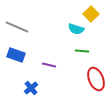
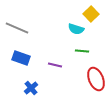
gray line: moved 1 px down
blue rectangle: moved 5 px right, 3 px down
purple line: moved 6 px right
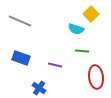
gray line: moved 3 px right, 7 px up
red ellipse: moved 2 px up; rotated 15 degrees clockwise
blue cross: moved 8 px right; rotated 16 degrees counterclockwise
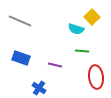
yellow square: moved 1 px right, 3 px down
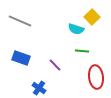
purple line: rotated 32 degrees clockwise
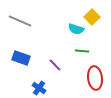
red ellipse: moved 1 px left, 1 px down
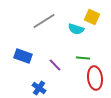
yellow square: rotated 21 degrees counterclockwise
gray line: moved 24 px right; rotated 55 degrees counterclockwise
green line: moved 1 px right, 7 px down
blue rectangle: moved 2 px right, 2 px up
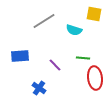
yellow square: moved 2 px right, 3 px up; rotated 14 degrees counterclockwise
cyan semicircle: moved 2 px left, 1 px down
blue rectangle: moved 3 px left; rotated 24 degrees counterclockwise
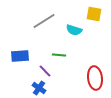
green line: moved 24 px left, 3 px up
purple line: moved 10 px left, 6 px down
